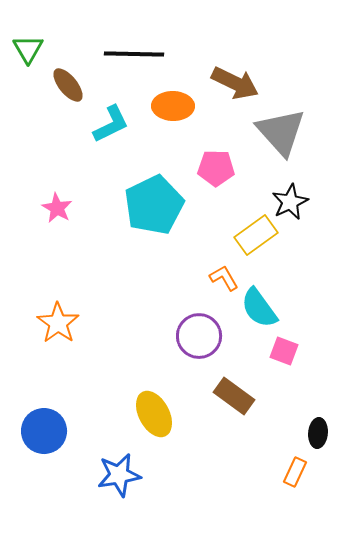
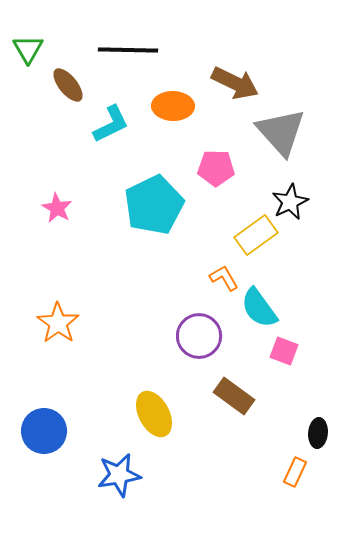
black line: moved 6 px left, 4 px up
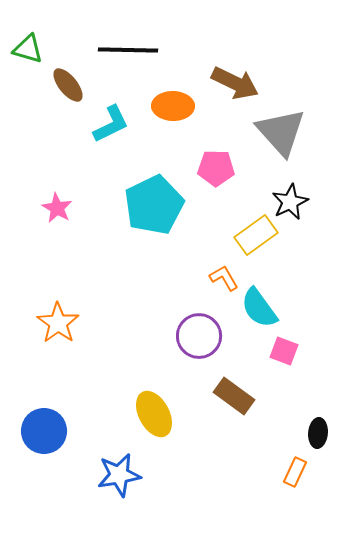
green triangle: rotated 44 degrees counterclockwise
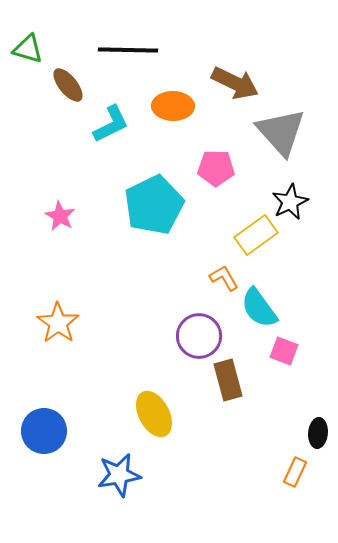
pink star: moved 3 px right, 8 px down
brown rectangle: moved 6 px left, 16 px up; rotated 39 degrees clockwise
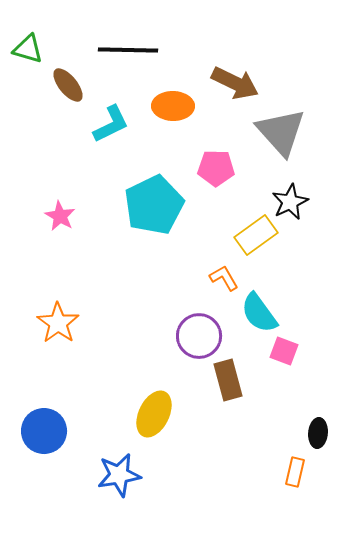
cyan semicircle: moved 5 px down
yellow ellipse: rotated 54 degrees clockwise
orange rectangle: rotated 12 degrees counterclockwise
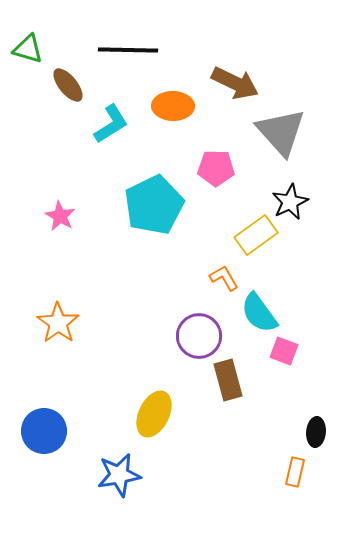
cyan L-shape: rotated 6 degrees counterclockwise
black ellipse: moved 2 px left, 1 px up
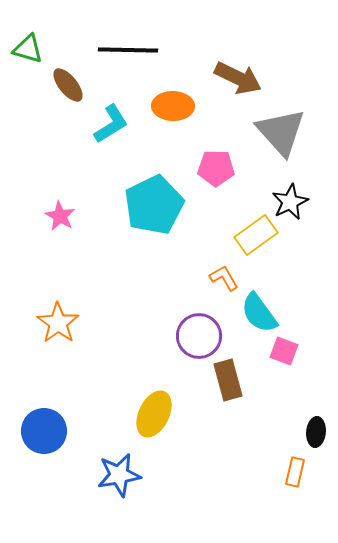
brown arrow: moved 3 px right, 5 px up
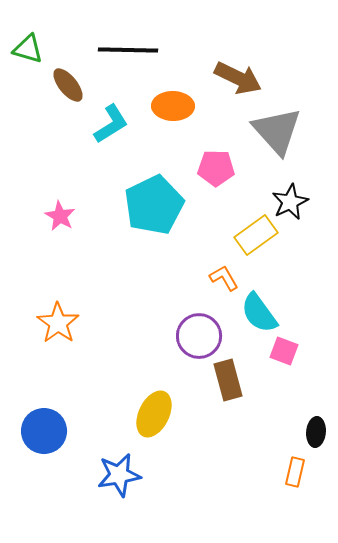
gray triangle: moved 4 px left, 1 px up
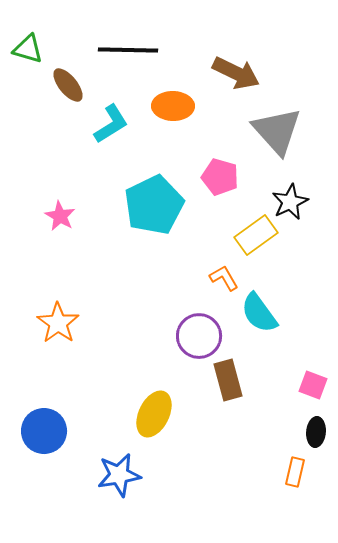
brown arrow: moved 2 px left, 5 px up
pink pentagon: moved 4 px right, 9 px down; rotated 15 degrees clockwise
pink square: moved 29 px right, 34 px down
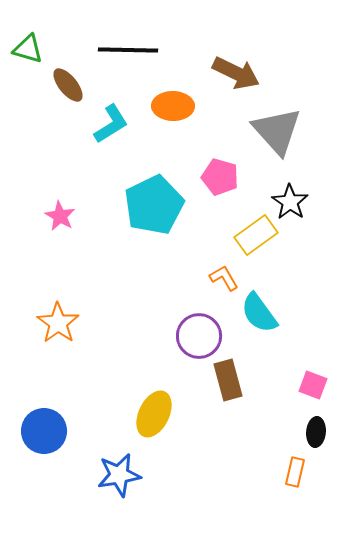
black star: rotated 12 degrees counterclockwise
